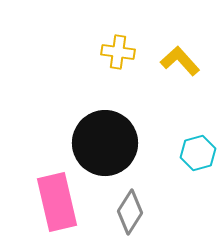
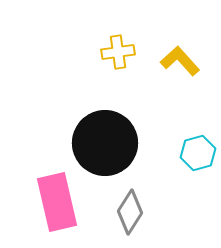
yellow cross: rotated 16 degrees counterclockwise
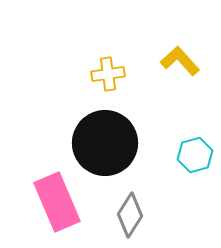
yellow cross: moved 10 px left, 22 px down
cyan hexagon: moved 3 px left, 2 px down
pink rectangle: rotated 10 degrees counterclockwise
gray diamond: moved 3 px down
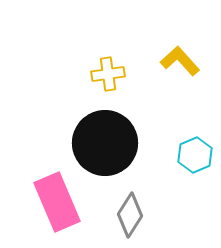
cyan hexagon: rotated 8 degrees counterclockwise
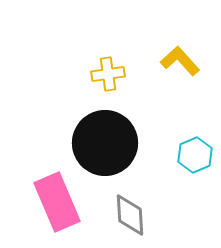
gray diamond: rotated 36 degrees counterclockwise
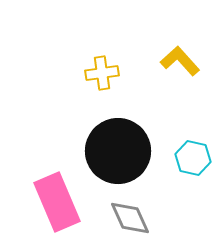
yellow cross: moved 6 px left, 1 px up
black circle: moved 13 px right, 8 px down
cyan hexagon: moved 2 px left, 3 px down; rotated 24 degrees counterclockwise
gray diamond: moved 3 px down; rotated 21 degrees counterclockwise
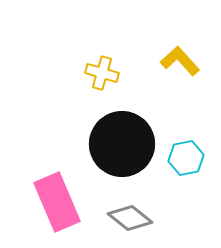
yellow cross: rotated 24 degrees clockwise
black circle: moved 4 px right, 7 px up
cyan hexagon: moved 7 px left; rotated 24 degrees counterclockwise
gray diamond: rotated 27 degrees counterclockwise
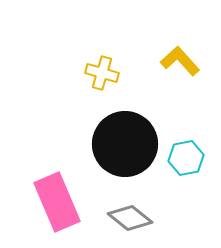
black circle: moved 3 px right
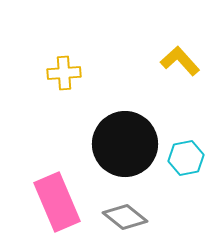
yellow cross: moved 38 px left; rotated 20 degrees counterclockwise
gray diamond: moved 5 px left, 1 px up
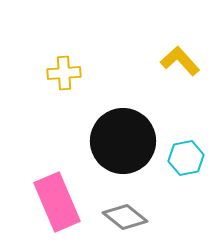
black circle: moved 2 px left, 3 px up
